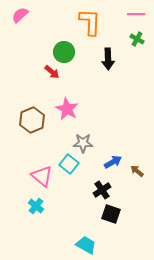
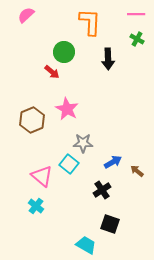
pink semicircle: moved 6 px right
black square: moved 1 px left, 10 px down
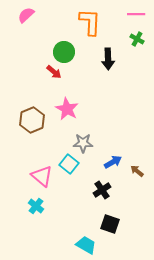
red arrow: moved 2 px right
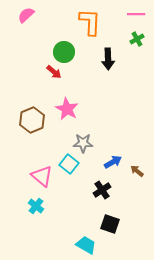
green cross: rotated 32 degrees clockwise
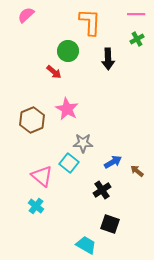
green circle: moved 4 px right, 1 px up
cyan square: moved 1 px up
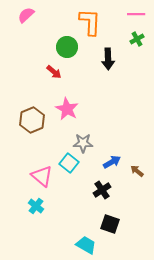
green circle: moved 1 px left, 4 px up
blue arrow: moved 1 px left
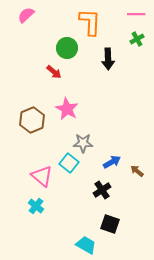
green circle: moved 1 px down
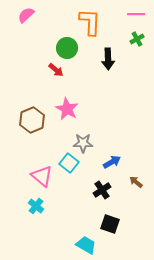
red arrow: moved 2 px right, 2 px up
brown arrow: moved 1 px left, 11 px down
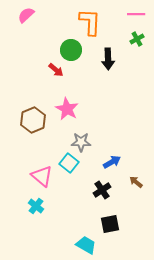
green circle: moved 4 px right, 2 px down
brown hexagon: moved 1 px right
gray star: moved 2 px left, 1 px up
black square: rotated 30 degrees counterclockwise
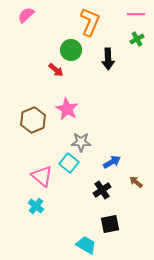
orange L-shape: rotated 20 degrees clockwise
